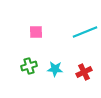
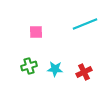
cyan line: moved 8 px up
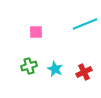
cyan star: rotated 21 degrees clockwise
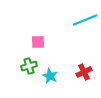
cyan line: moved 4 px up
pink square: moved 2 px right, 10 px down
cyan star: moved 5 px left, 7 px down
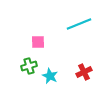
cyan line: moved 6 px left, 4 px down
